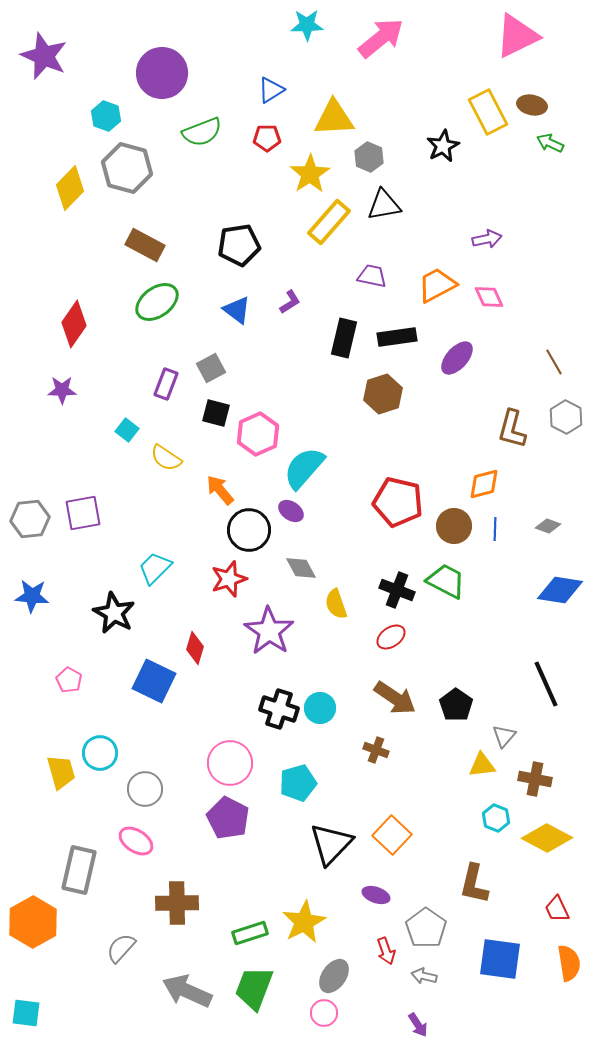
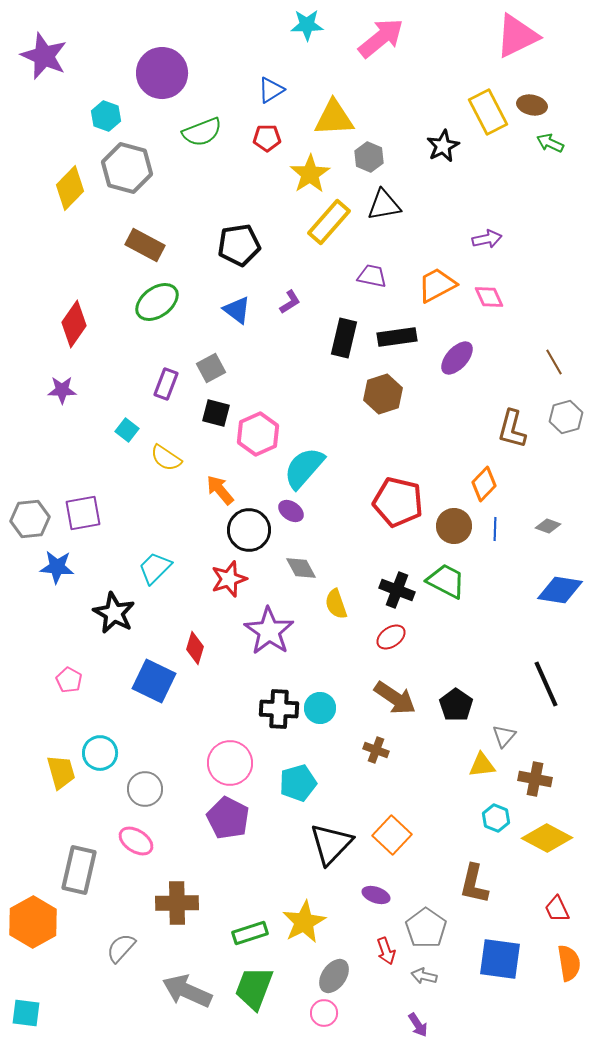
gray hexagon at (566, 417): rotated 16 degrees clockwise
orange diamond at (484, 484): rotated 32 degrees counterclockwise
blue star at (32, 596): moved 25 px right, 29 px up
black cross at (279, 709): rotated 15 degrees counterclockwise
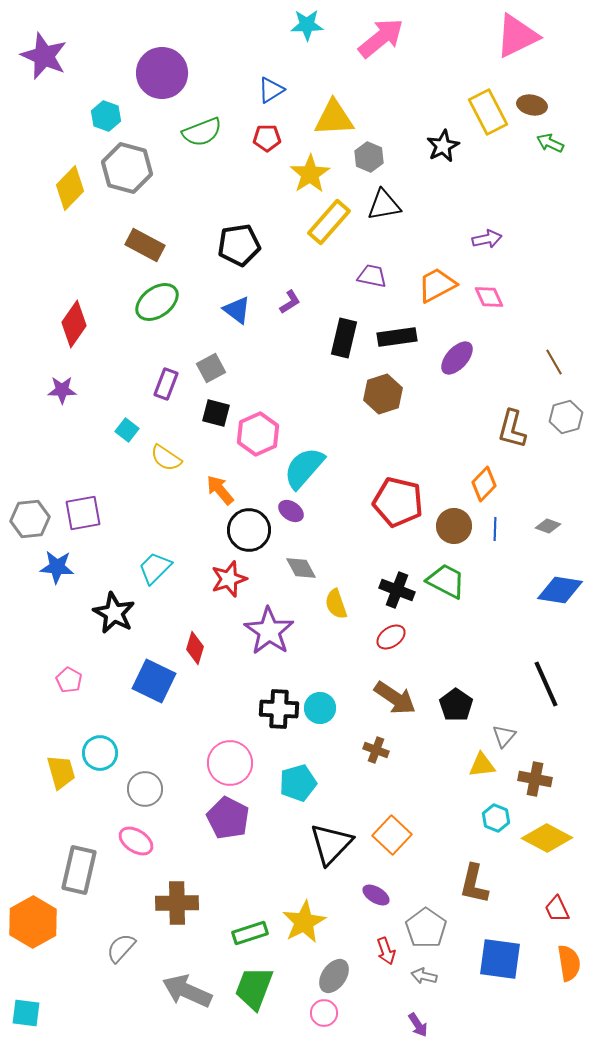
purple ellipse at (376, 895): rotated 12 degrees clockwise
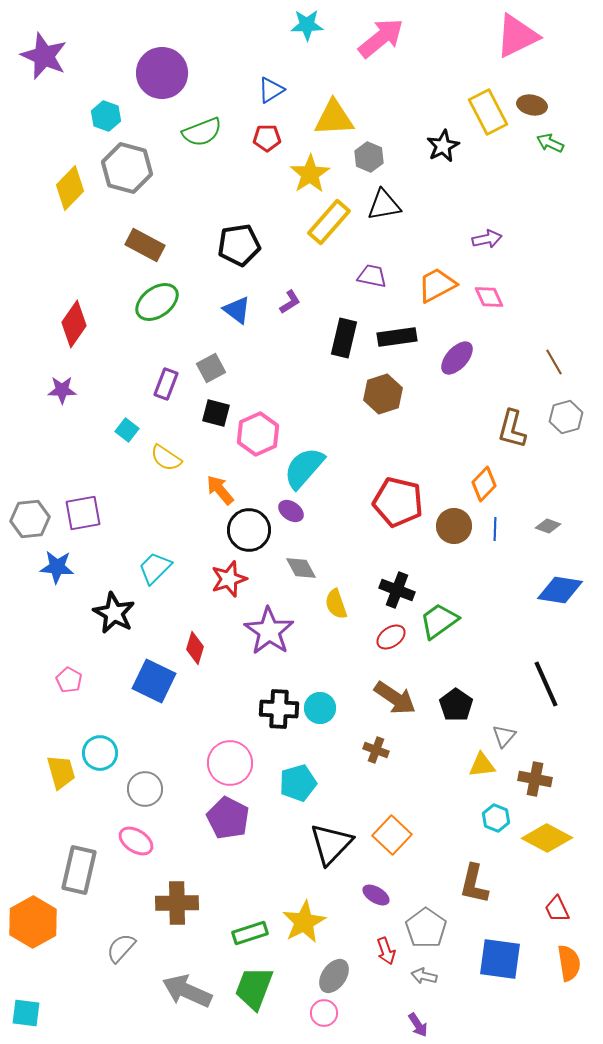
green trapezoid at (446, 581): moved 7 px left, 40 px down; rotated 63 degrees counterclockwise
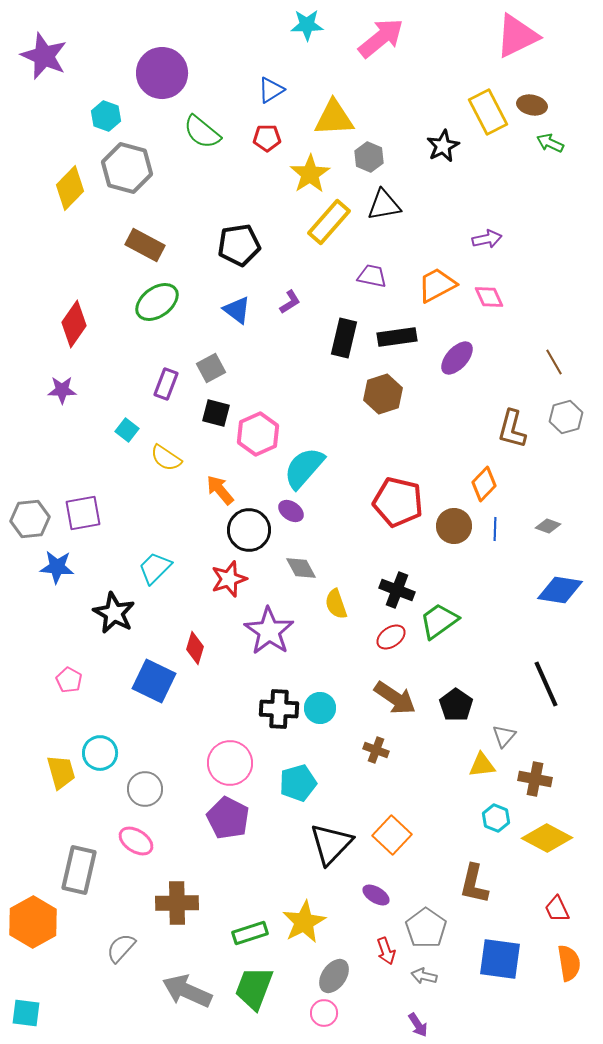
green semicircle at (202, 132): rotated 60 degrees clockwise
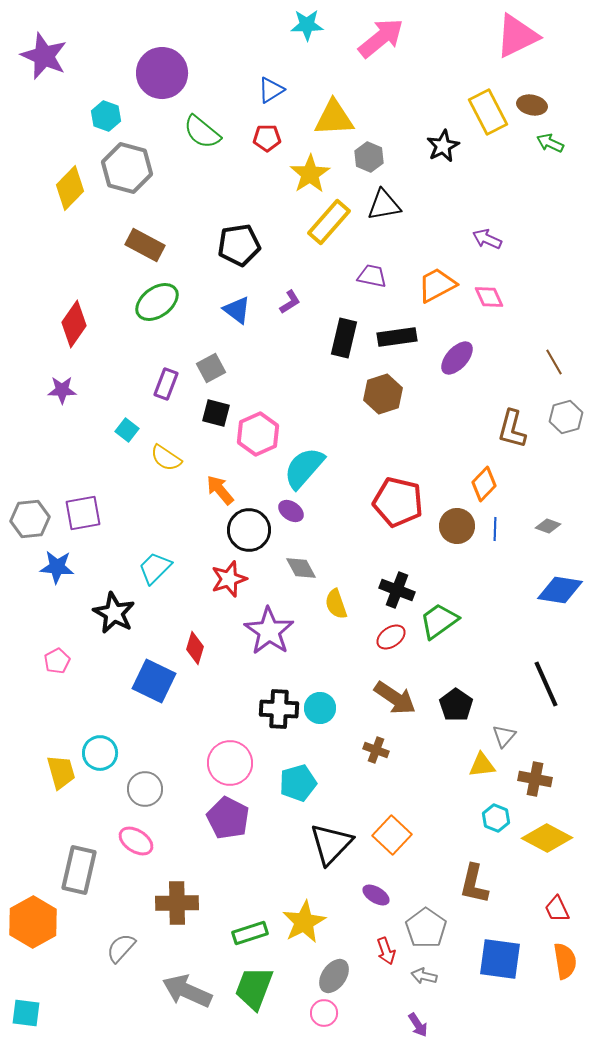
purple arrow at (487, 239): rotated 144 degrees counterclockwise
brown circle at (454, 526): moved 3 px right
pink pentagon at (69, 680): moved 12 px left, 19 px up; rotated 15 degrees clockwise
orange semicircle at (569, 963): moved 4 px left, 2 px up
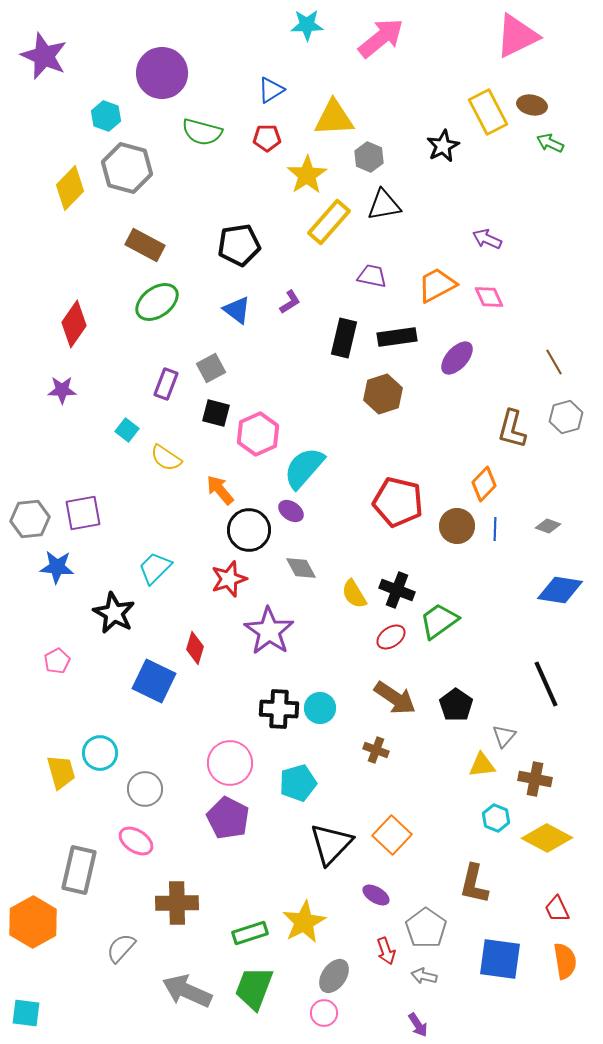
green semicircle at (202, 132): rotated 24 degrees counterclockwise
yellow star at (310, 174): moved 3 px left, 1 px down
yellow semicircle at (336, 604): moved 18 px right, 10 px up; rotated 12 degrees counterclockwise
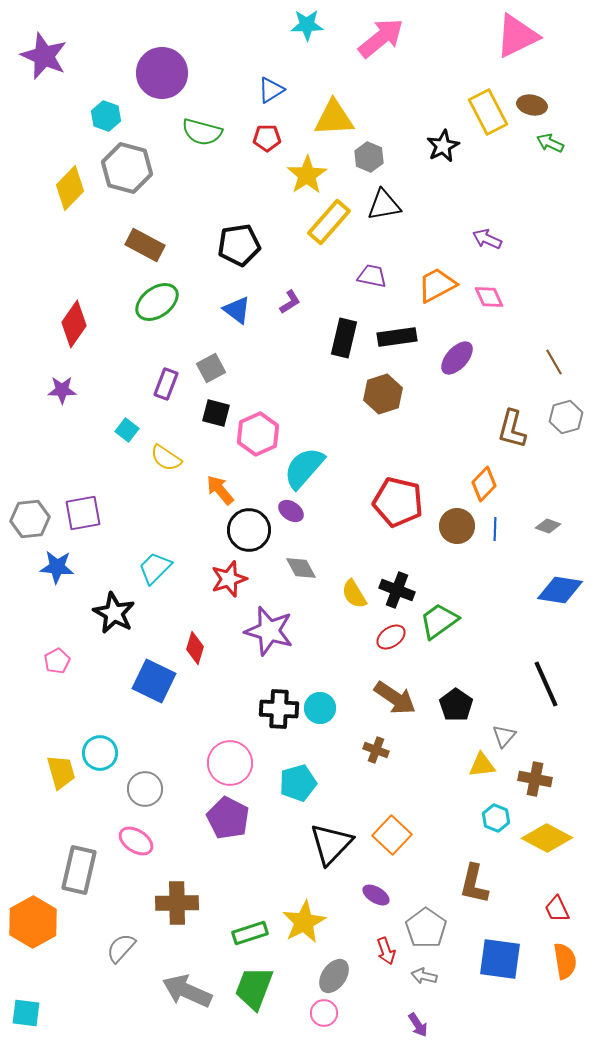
purple star at (269, 631): rotated 18 degrees counterclockwise
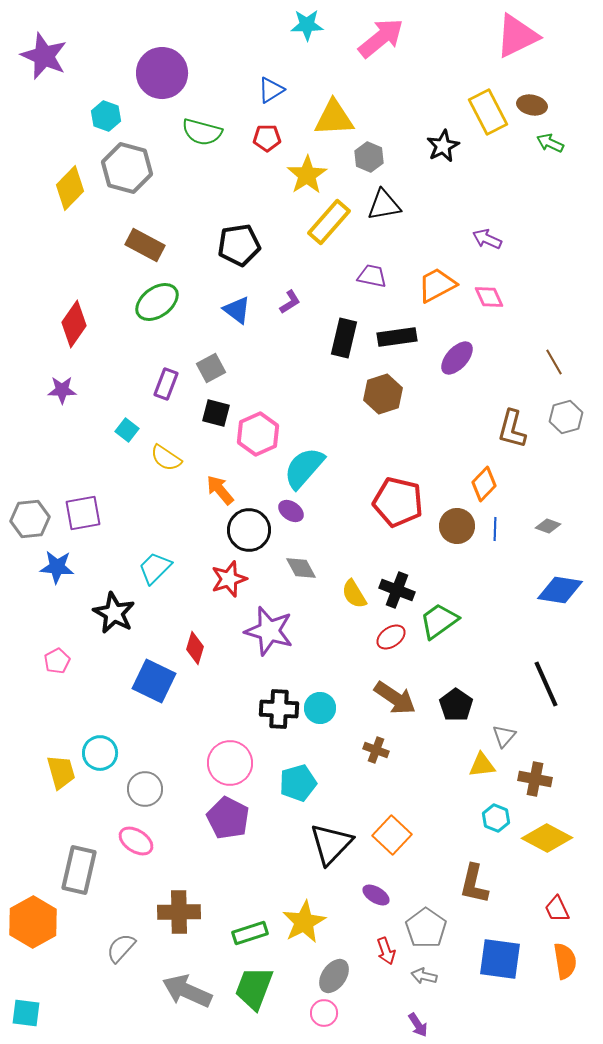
brown cross at (177, 903): moved 2 px right, 9 px down
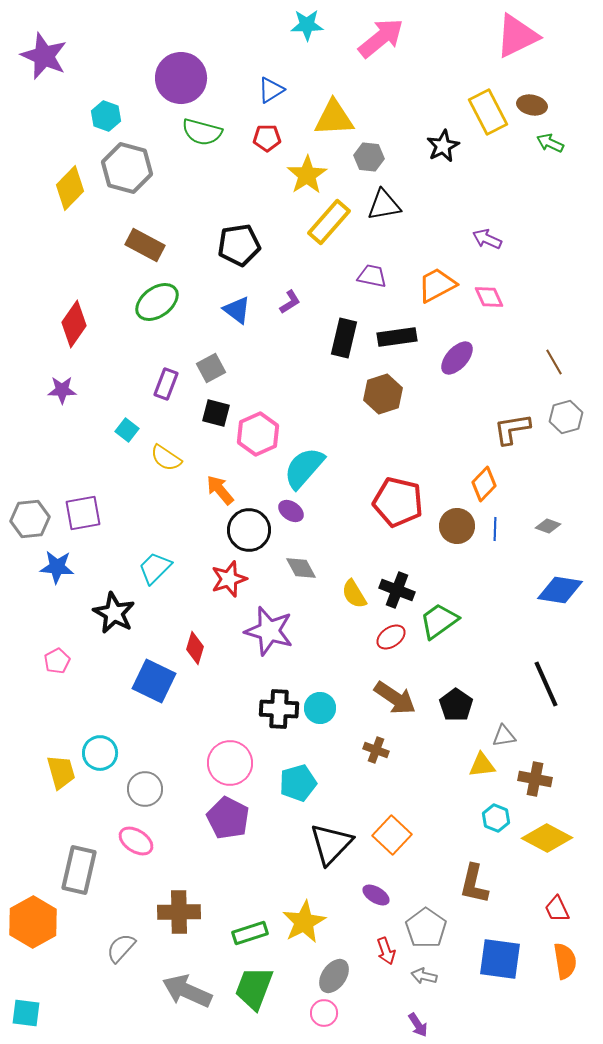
purple circle at (162, 73): moved 19 px right, 5 px down
gray hexagon at (369, 157): rotated 16 degrees counterclockwise
brown L-shape at (512, 429): rotated 66 degrees clockwise
gray triangle at (504, 736): rotated 40 degrees clockwise
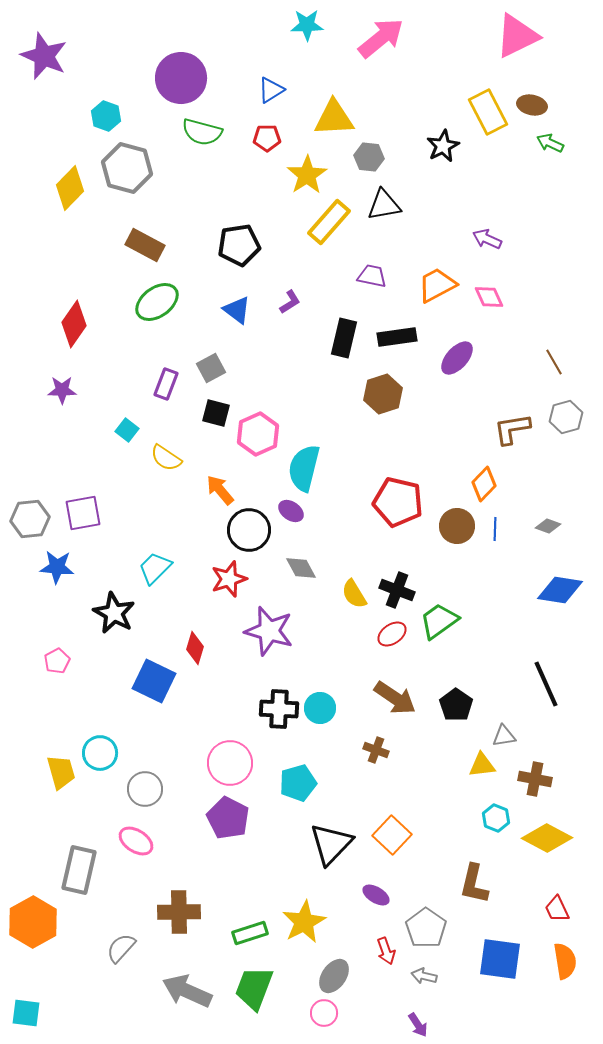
cyan semicircle at (304, 468): rotated 27 degrees counterclockwise
red ellipse at (391, 637): moved 1 px right, 3 px up
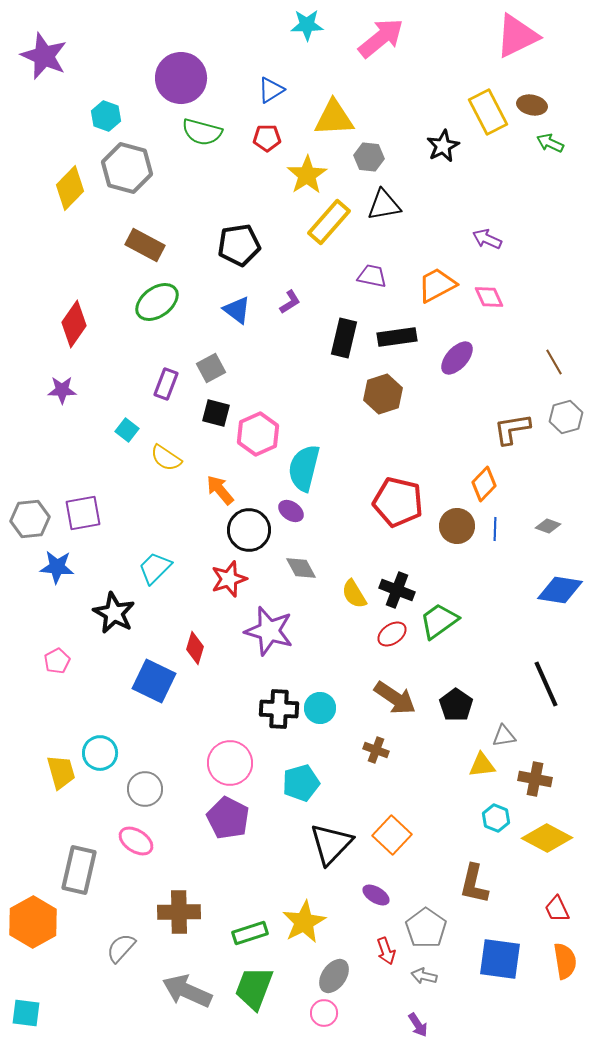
cyan pentagon at (298, 783): moved 3 px right
